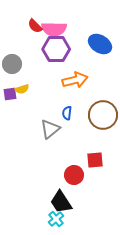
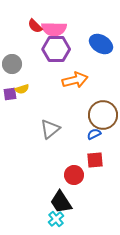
blue ellipse: moved 1 px right
blue semicircle: moved 27 px right, 21 px down; rotated 56 degrees clockwise
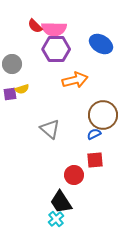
gray triangle: rotated 40 degrees counterclockwise
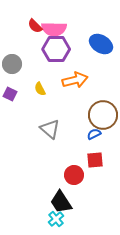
yellow semicircle: moved 18 px right; rotated 80 degrees clockwise
purple square: rotated 32 degrees clockwise
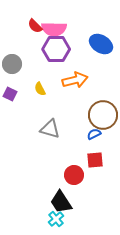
gray triangle: rotated 25 degrees counterclockwise
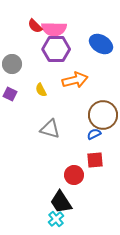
yellow semicircle: moved 1 px right, 1 px down
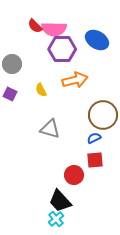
blue ellipse: moved 4 px left, 4 px up
purple hexagon: moved 6 px right
blue semicircle: moved 4 px down
black trapezoid: moved 1 px left, 1 px up; rotated 10 degrees counterclockwise
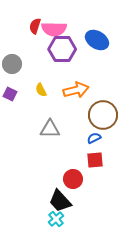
red semicircle: rotated 63 degrees clockwise
orange arrow: moved 1 px right, 10 px down
gray triangle: rotated 15 degrees counterclockwise
red circle: moved 1 px left, 4 px down
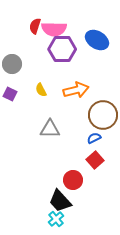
red square: rotated 36 degrees counterclockwise
red circle: moved 1 px down
